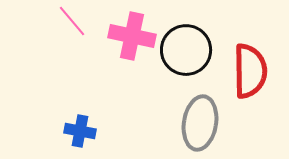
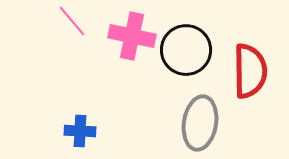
blue cross: rotated 8 degrees counterclockwise
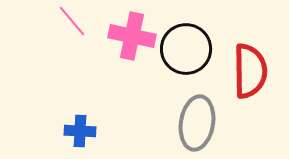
black circle: moved 1 px up
gray ellipse: moved 3 px left
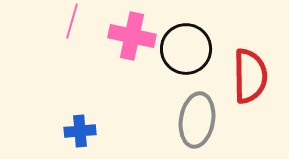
pink line: rotated 56 degrees clockwise
red semicircle: moved 5 px down
gray ellipse: moved 3 px up
blue cross: rotated 8 degrees counterclockwise
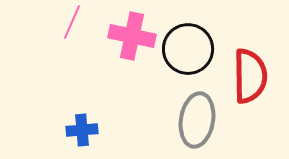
pink line: moved 1 px down; rotated 8 degrees clockwise
black circle: moved 2 px right
blue cross: moved 2 px right, 1 px up
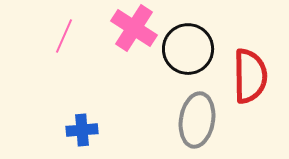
pink line: moved 8 px left, 14 px down
pink cross: moved 2 px right, 8 px up; rotated 21 degrees clockwise
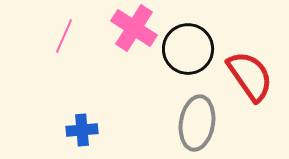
red semicircle: rotated 34 degrees counterclockwise
gray ellipse: moved 3 px down
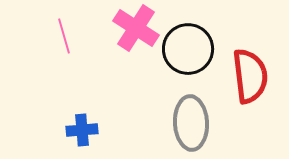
pink cross: moved 2 px right
pink line: rotated 40 degrees counterclockwise
red semicircle: rotated 28 degrees clockwise
gray ellipse: moved 6 px left; rotated 12 degrees counterclockwise
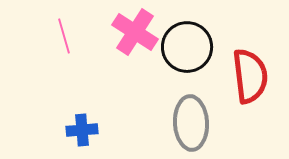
pink cross: moved 1 px left, 4 px down
black circle: moved 1 px left, 2 px up
